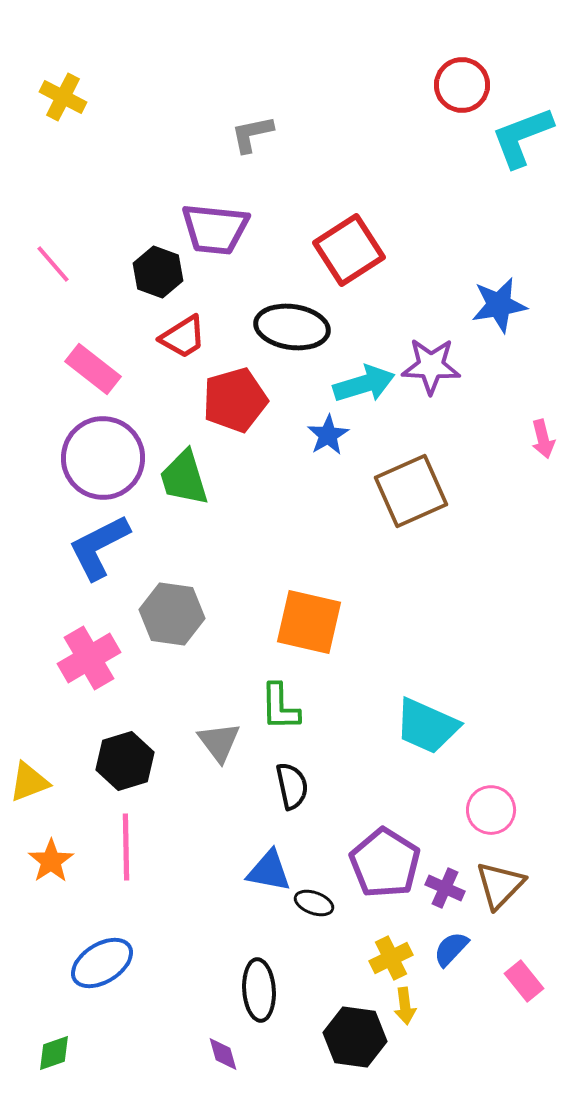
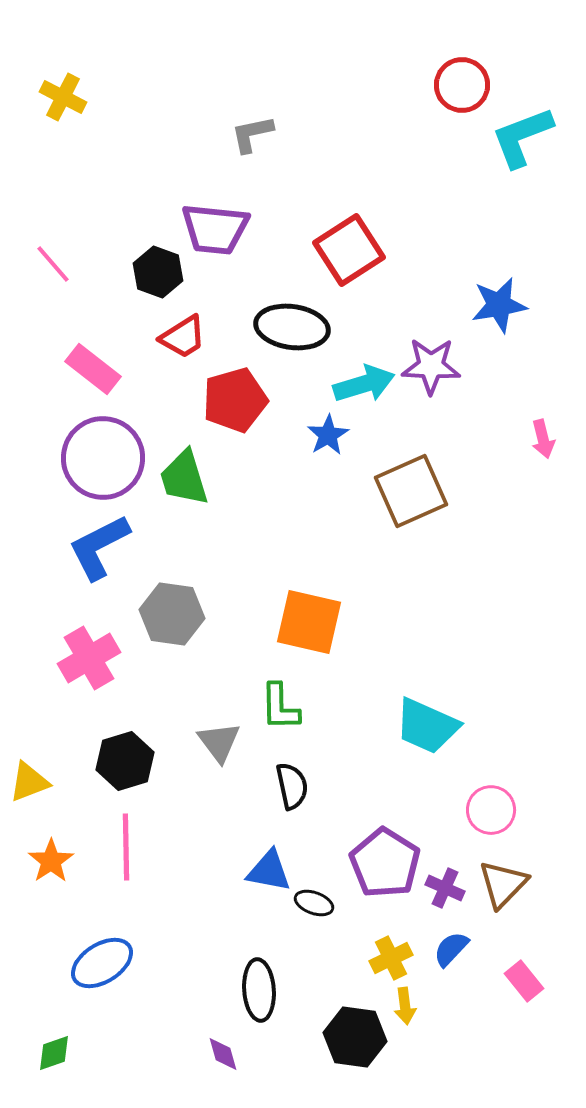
brown triangle at (500, 885): moved 3 px right, 1 px up
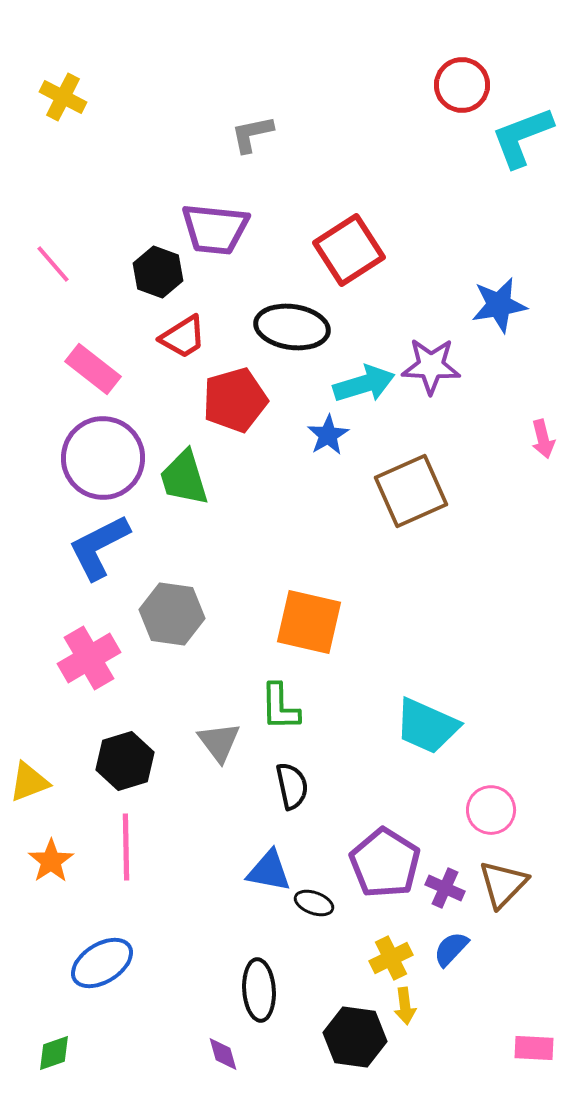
pink rectangle at (524, 981): moved 10 px right, 67 px down; rotated 48 degrees counterclockwise
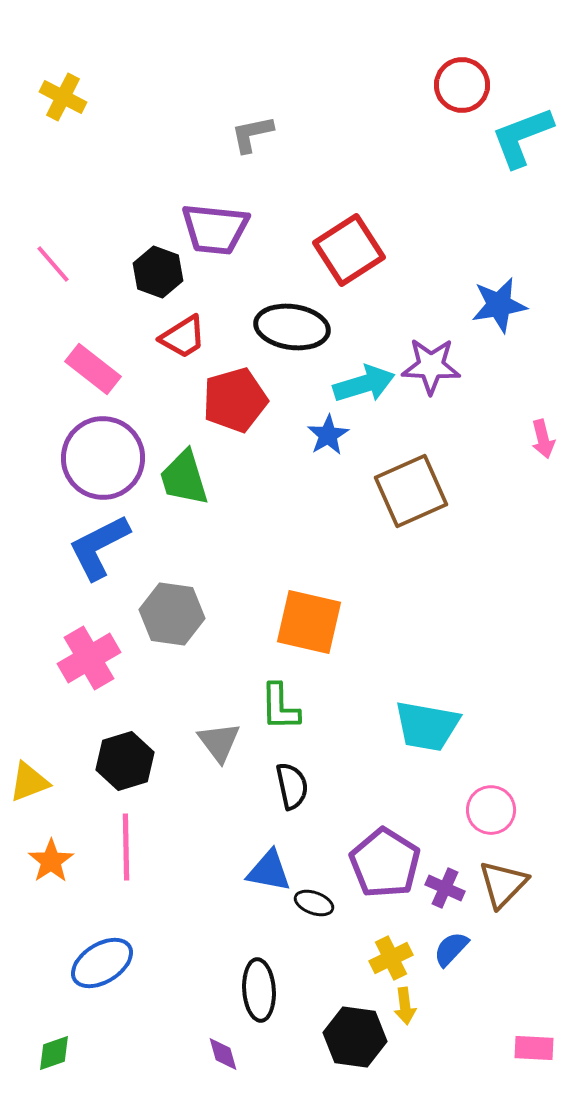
cyan trapezoid at (427, 726): rotated 14 degrees counterclockwise
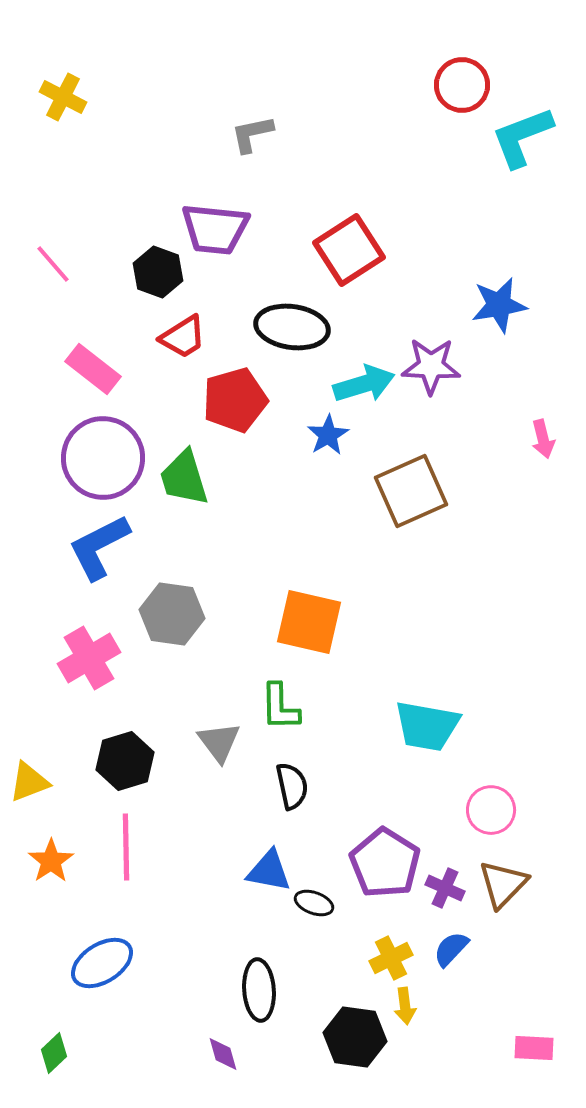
green diamond at (54, 1053): rotated 24 degrees counterclockwise
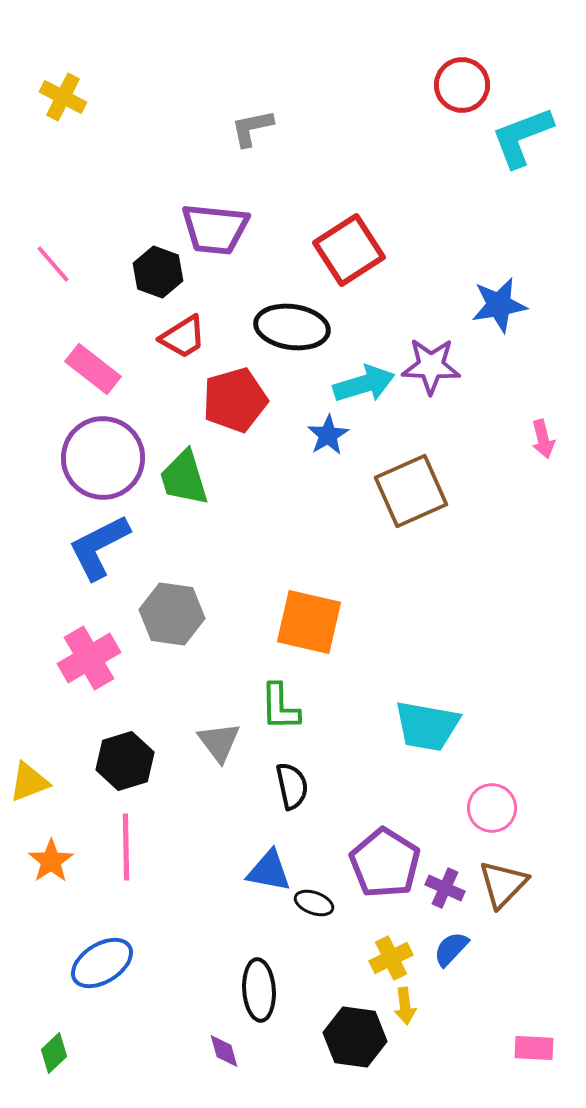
gray L-shape at (252, 134): moved 6 px up
pink circle at (491, 810): moved 1 px right, 2 px up
purple diamond at (223, 1054): moved 1 px right, 3 px up
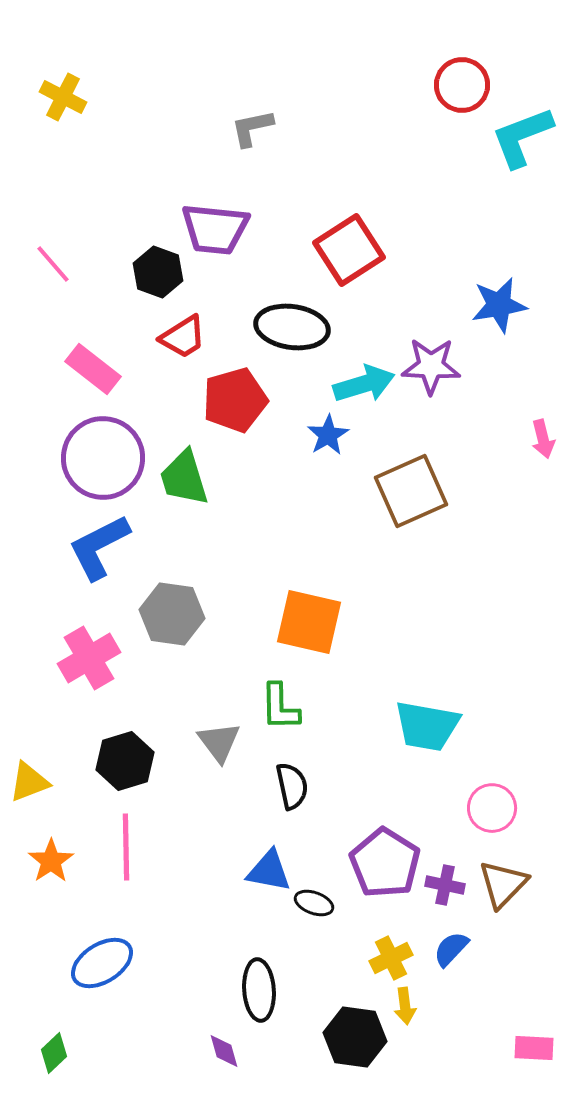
purple cross at (445, 888): moved 3 px up; rotated 12 degrees counterclockwise
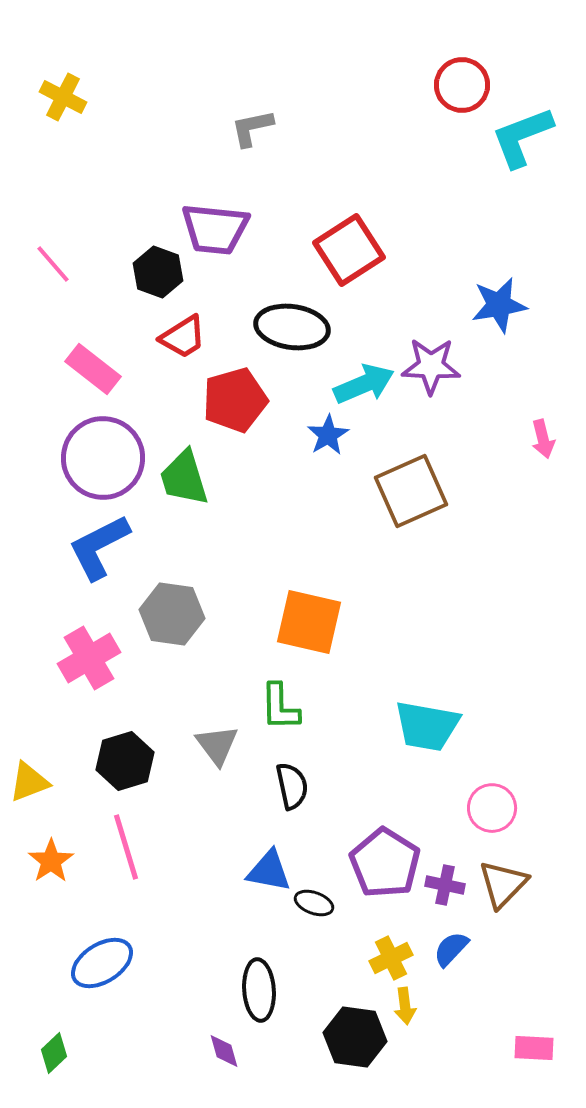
cyan arrow at (364, 384): rotated 6 degrees counterclockwise
gray triangle at (219, 742): moved 2 px left, 3 px down
pink line at (126, 847): rotated 16 degrees counterclockwise
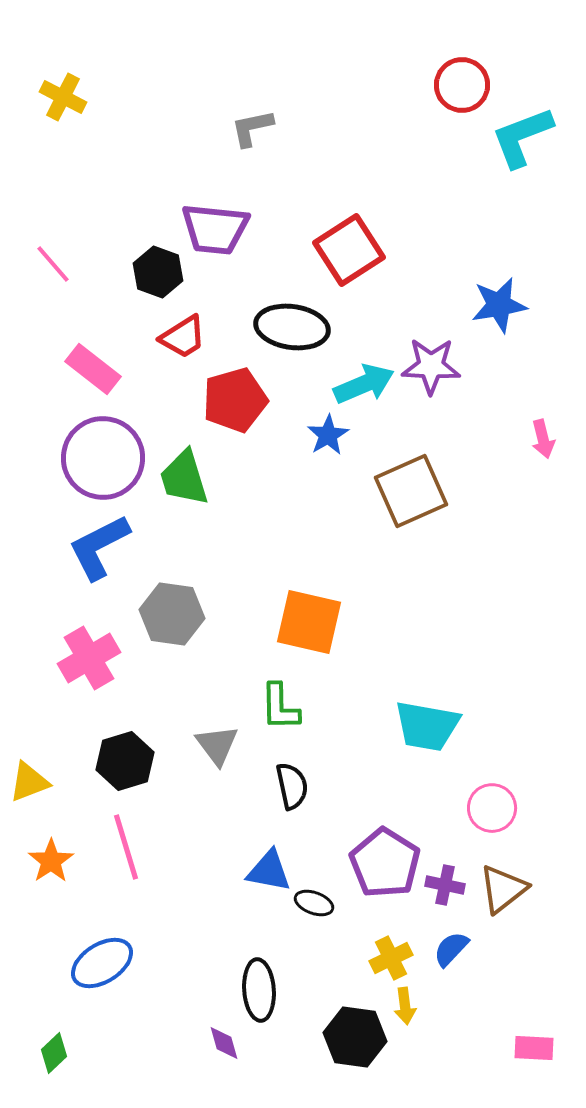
brown triangle at (503, 884): moved 5 px down; rotated 8 degrees clockwise
purple diamond at (224, 1051): moved 8 px up
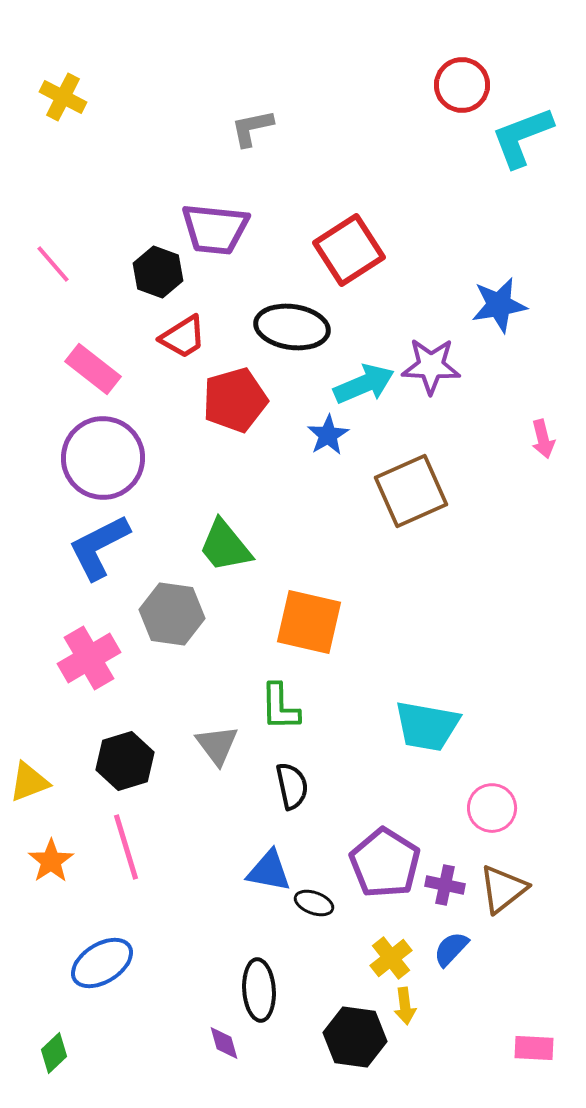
green trapezoid at (184, 478): moved 41 px right, 68 px down; rotated 22 degrees counterclockwise
yellow cross at (391, 958): rotated 12 degrees counterclockwise
